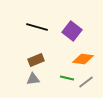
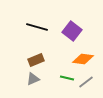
gray triangle: rotated 16 degrees counterclockwise
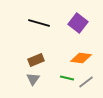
black line: moved 2 px right, 4 px up
purple square: moved 6 px right, 8 px up
orange diamond: moved 2 px left, 1 px up
gray triangle: rotated 32 degrees counterclockwise
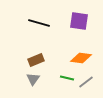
purple square: moved 1 px right, 2 px up; rotated 30 degrees counterclockwise
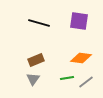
green line: rotated 24 degrees counterclockwise
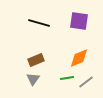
orange diamond: moved 2 px left; rotated 30 degrees counterclockwise
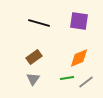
brown rectangle: moved 2 px left, 3 px up; rotated 14 degrees counterclockwise
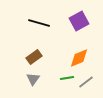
purple square: rotated 36 degrees counterclockwise
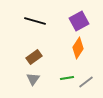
black line: moved 4 px left, 2 px up
orange diamond: moved 1 px left, 10 px up; rotated 35 degrees counterclockwise
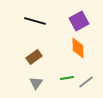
orange diamond: rotated 35 degrees counterclockwise
gray triangle: moved 3 px right, 4 px down
